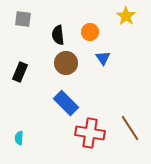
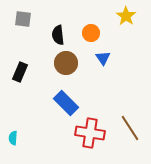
orange circle: moved 1 px right, 1 px down
cyan semicircle: moved 6 px left
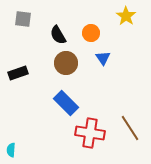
black semicircle: rotated 24 degrees counterclockwise
black rectangle: moved 2 px left, 1 px down; rotated 48 degrees clockwise
cyan semicircle: moved 2 px left, 12 px down
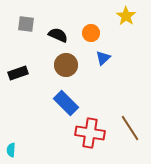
gray square: moved 3 px right, 5 px down
black semicircle: rotated 144 degrees clockwise
blue triangle: rotated 21 degrees clockwise
brown circle: moved 2 px down
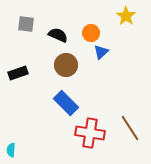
blue triangle: moved 2 px left, 6 px up
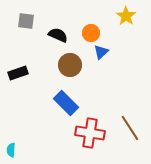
gray square: moved 3 px up
brown circle: moved 4 px right
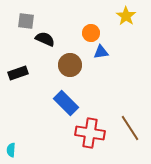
black semicircle: moved 13 px left, 4 px down
blue triangle: rotated 35 degrees clockwise
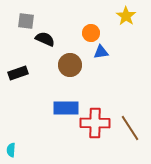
blue rectangle: moved 5 px down; rotated 45 degrees counterclockwise
red cross: moved 5 px right, 10 px up; rotated 8 degrees counterclockwise
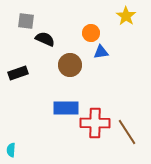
brown line: moved 3 px left, 4 px down
